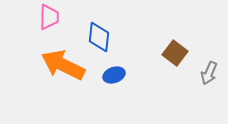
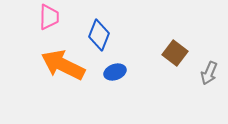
blue diamond: moved 2 px up; rotated 16 degrees clockwise
blue ellipse: moved 1 px right, 3 px up
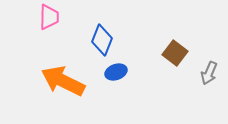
blue diamond: moved 3 px right, 5 px down
orange arrow: moved 16 px down
blue ellipse: moved 1 px right
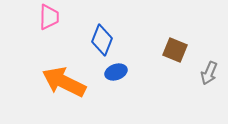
brown square: moved 3 px up; rotated 15 degrees counterclockwise
orange arrow: moved 1 px right, 1 px down
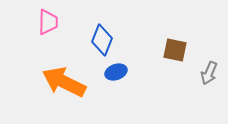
pink trapezoid: moved 1 px left, 5 px down
brown square: rotated 10 degrees counterclockwise
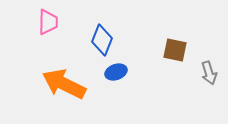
gray arrow: rotated 40 degrees counterclockwise
orange arrow: moved 2 px down
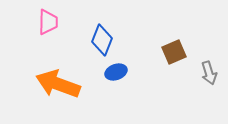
brown square: moved 1 px left, 2 px down; rotated 35 degrees counterclockwise
orange arrow: moved 6 px left; rotated 6 degrees counterclockwise
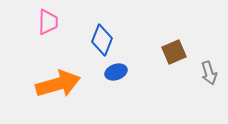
orange arrow: rotated 144 degrees clockwise
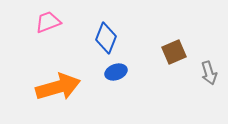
pink trapezoid: rotated 112 degrees counterclockwise
blue diamond: moved 4 px right, 2 px up
orange arrow: moved 3 px down
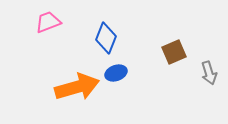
blue ellipse: moved 1 px down
orange arrow: moved 19 px right
